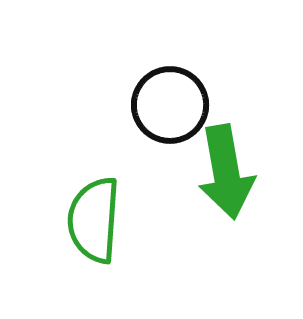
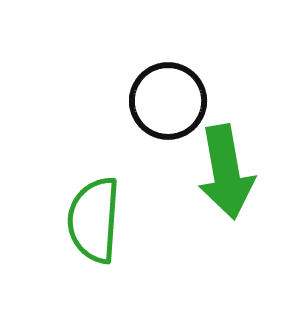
black circle: moved 2 px left, 4 px up
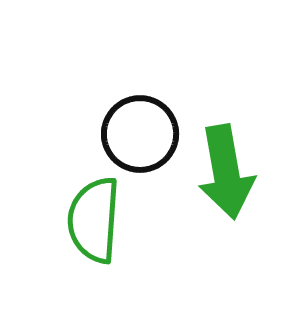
black circle: moved 28 px left, 33 px down
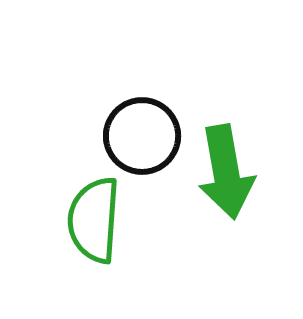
black circle: moved 2 px right, 2 px down
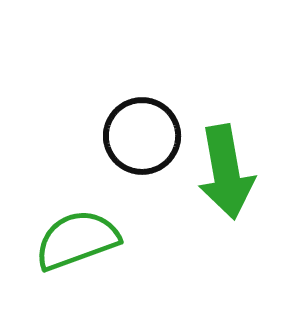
green semicircle: moved 17 px left, 20 px down; rotated 66 degrees clockwise
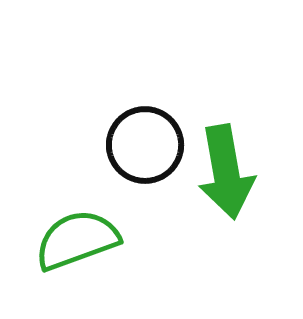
black circle: moved 3 px right, 9 px down
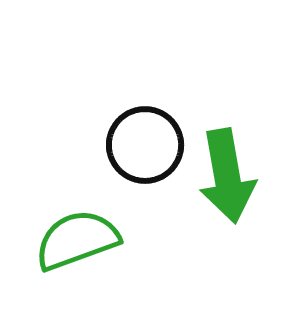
green arrow: moved 1 px right, 4 px down
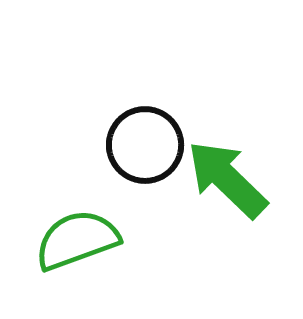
green arrow: moved 3 px down; rotated 144 degrees clockwise
